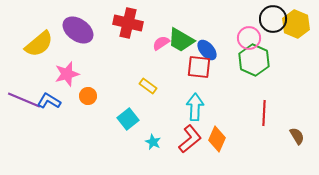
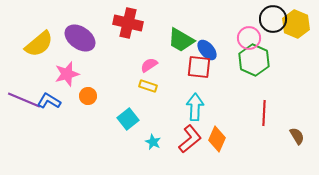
purple ellipse: moved 2 px right, 8 px down
pink semicircle: moved 12 px left, 22 px down
yellow rectangle: rotated 18 degrees counterclockwise
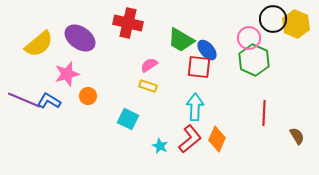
cyan square: rotated 25 degrees counterclockwise
cyan star: moved 7 px right, 4 px down
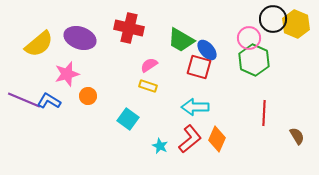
red cross: moved 1 px right, 5 px down
purple ellipse: rotated 16 degrees counterclockwise
red square: rotated 10 degrees clockwise
cyan arrow: rotated 92 degrees counterclockwise
cyan square: rotated 10 degrees clockwise
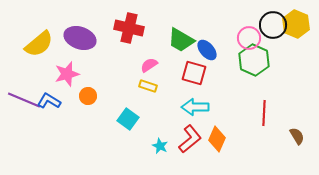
black circle: moved 6 px down
red square: moved 5 px left, 6 px down
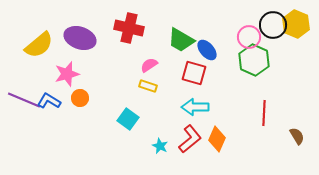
pink circle: moved 1 px up
yellow semicircle: moved 1 px down
orange circle: moved 8 px left, 2 px down
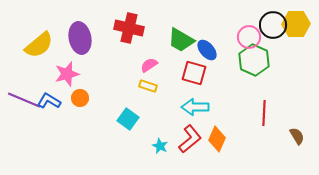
yellow hexagon: rotated 24 degrees counterclockwise
purple ellipse: rotated 60 degrees clockwise
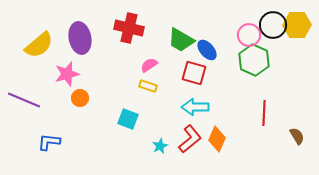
yellow hexagon: moved 1 px right, 1 px down
pink circle: moved 2 px up
blue L-shape: moved 41 px down; rotated 25 degrees counterclockwise
cyan square: rotated 15 degrees counterclockwise
cyan star: rotated 21 degrees clockwise
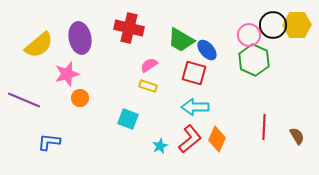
red line: moved 14 px down
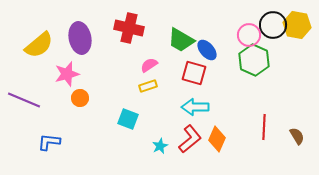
yellow hexagon: rotated 12 degrees clockwise
yellow rectangle: rotated 36 degrees counterclockwise
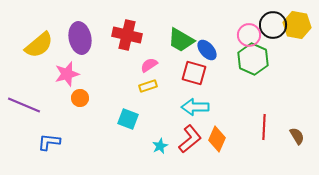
red cross: moved 2 px left, 7 px down
green hexagon: moved 1 px left, 1 px up
purple line: moved 5 px down
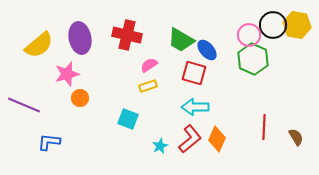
brown semicircle: moved 1 px left, 1 px down
